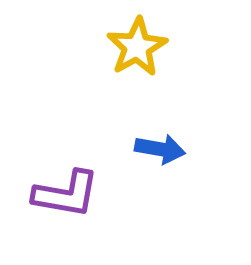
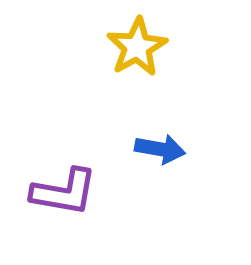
purple L-shape: moved 2 px left, 2 px up
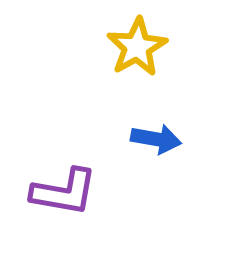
blue arrow: moved 4 px left, 10 px up
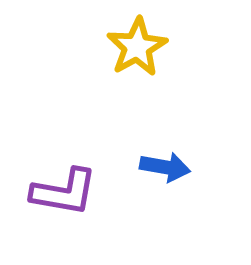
blue arrow: moved 9 px right, 28 px down
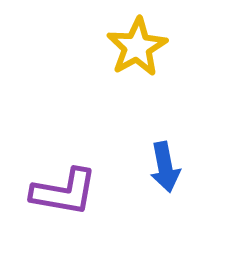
blue arrow: rotated 69 degrees clockwise
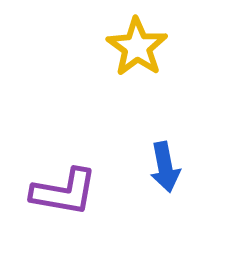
yellow star: rotated 8 degrees counterclockwise
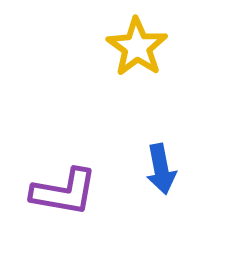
blue arrow: moved 4 px left, 2 px down
